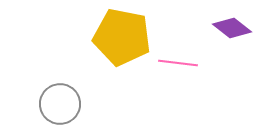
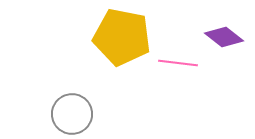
purple diamond: moved 8 px left, 9 px down
gray circle: moved 12 px right, 10 px down
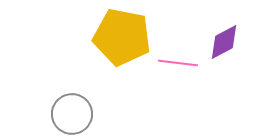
purple diamond: moved 5 px down; rotated 66 degrees counterclockwise
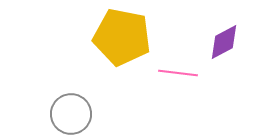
pink line: moved 10 px down
gray circle: moved 1 px left
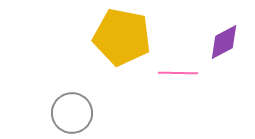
pink line: rotated 6 degrees counterclockwise
gray circle: moved 1 px right, 1 px up
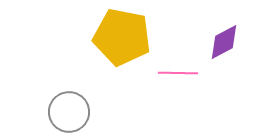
gray circle: moved 3 px left, 1 px up
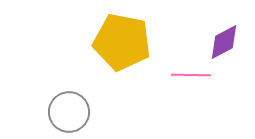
yellow pentagon: moved 5 px down
pink line: moved 13 px right, 2 px down
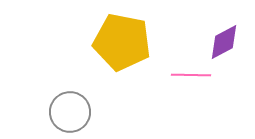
gray circle: moved 1 px right
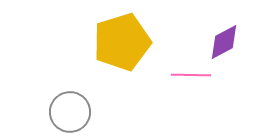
yellow pentagon: rotated 28 degrees counterclockwise
